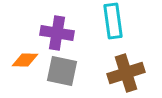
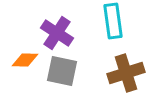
purple cross: rotated 24 degrees clockwise
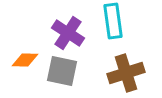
purple cross: moved 11 px right
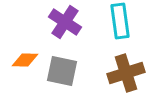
cyan rectangle: moved 7 px right
purple cross: moved 3 px left, 11 px up
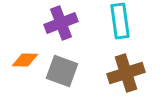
purple cross: moved 4 px left, 1 px down; rotated 36 degrees clockwise
gray square: rotated 8 degrees clockwise
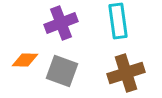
cyan rectangle: moved 2 px left
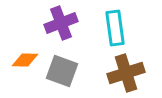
cyan rectangle: moved 3 px left, 7 px down
